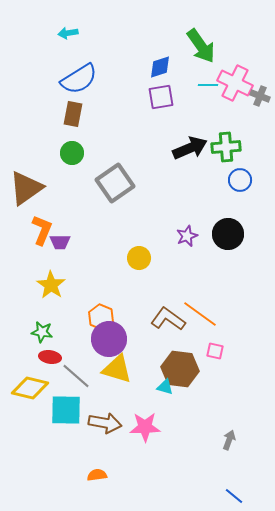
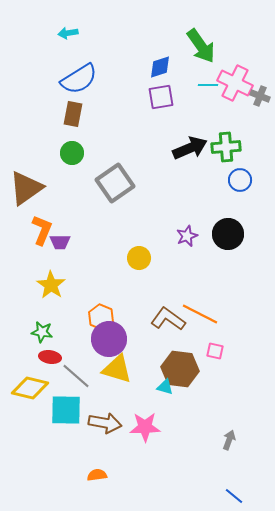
orange line: rotated 9 degrees counterclockwise
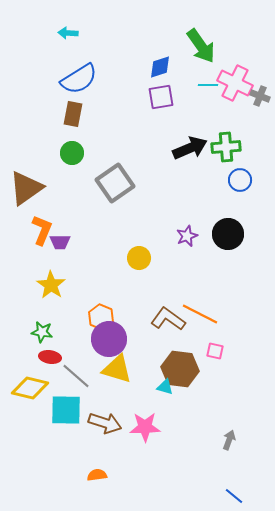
cyan arrow: rotated 12 degrees clockwise
brown arrow: rotated 8 degrees clockwise
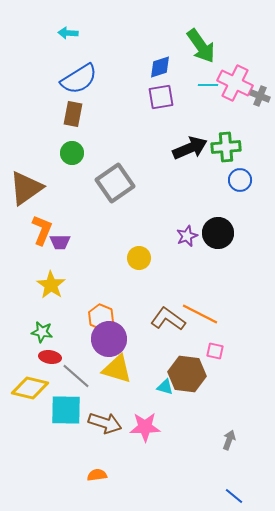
black circle: moved 10 px left, 1 px up
brown hexagon: moved 7 px right, 5 px down
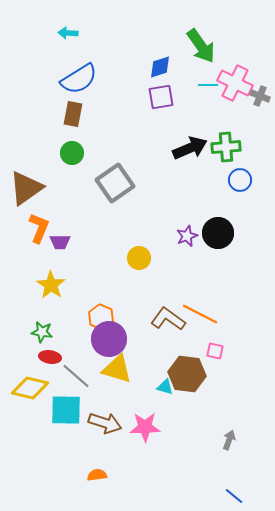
orange L-shape: moved 3 px left, 2 px up
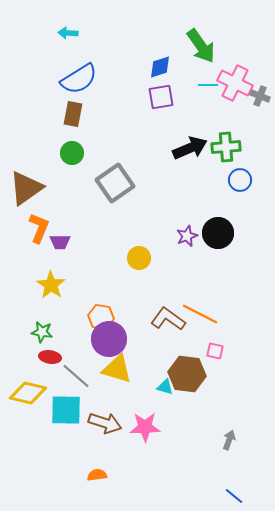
orange hexagon: rotated 15 degrees counterclockwise
yellow diamond: moved 2 px left, 5 px down
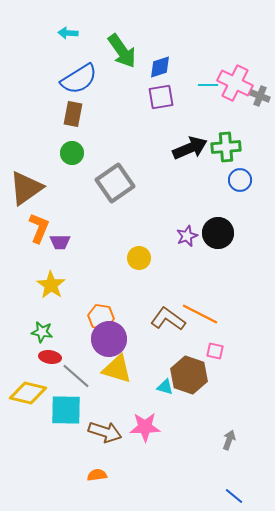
green arrow: moved 79 px left, 5 px down
brown hexagon: moved 2 px right, 1 px down; rotated 12 degrees clockwise
brown arrow: moved 9 px down
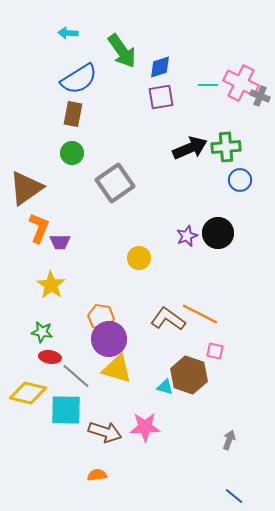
pink cross: moved 6 px right
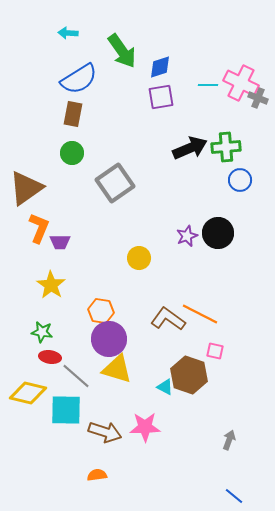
gray cross: moved 2 px left, 2 px down
orange hexagon: moved 6 px up
cyan triangle: rotated 12 degrees clockwise
